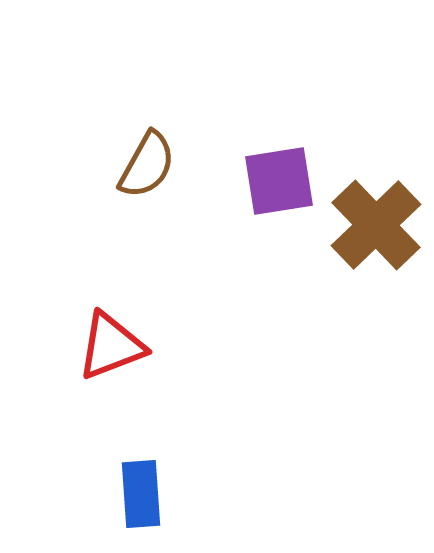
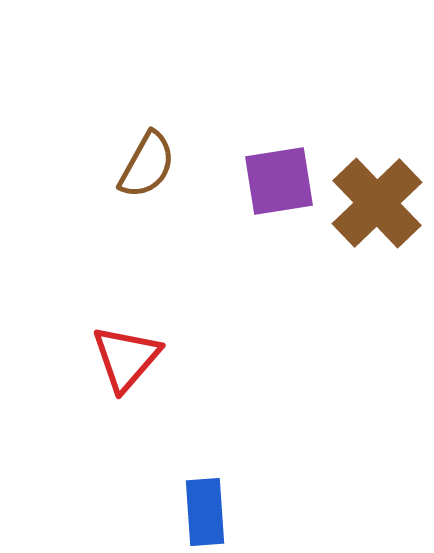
brown cross: moved 1 px right, 22 px up
red triangle: moved 15 px right, 12 px down; rotated 28 degrees counterclockwise
blue rectangle: moved 64 px right, 18 px down
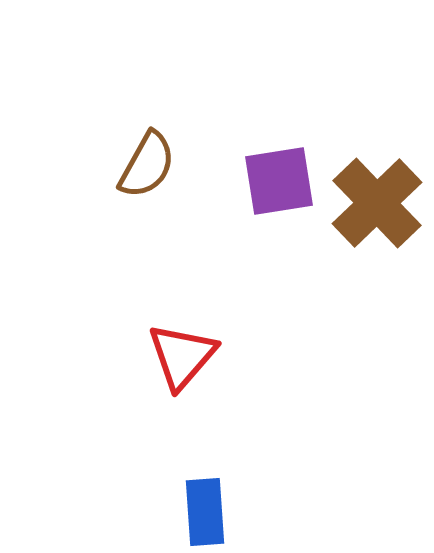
red triangle: moved 56 px right, 2 px up
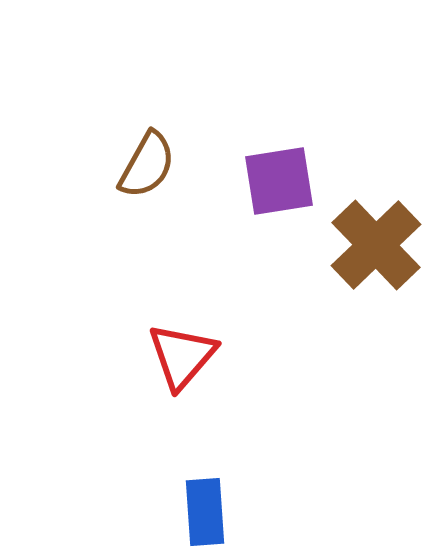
brown cross: moved 1 px left, 42 px down
